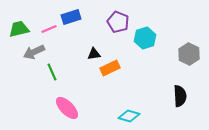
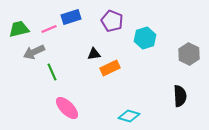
purple pentagon: moved 6 px left, 1 px up
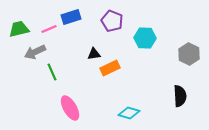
cyan hexagon: rotated 20 degrees clockwise
gray arrow: moved 1 px right
pink ellipse: moved 3 px right; rotated 15 degrees clockwise
cyan diamond: moved 3 px up
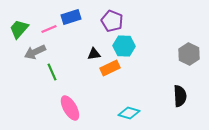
green trapezoid: rotated 35 degrees counterclockwise
cyan hexagon: moved 21 px left, 8 px down
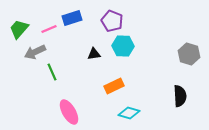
blue rectangle: moved 1 px right, 1 px down
cyan hexagon: moved 1 px left
gray hexagon: rotated 10 degrees counterclockwise
orange rectangle: moved 4 px right, 18 px down
pink ellipse: moved 1 px left, 4 px down
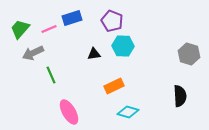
green trapezoid: moved 1 px right
gray arrow: moved 2 px left, 1 px down
green line: moved 1 px left, 3 px down
cyan diamond: moved 1 px left, 1 px up
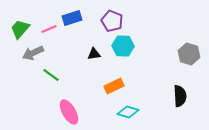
green line: rotated 30 degrees counterclockwise
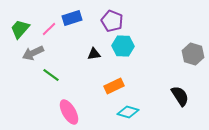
pink line: rotated 21 degrees counterclockwise
gray hexagon: moved 4 px right
black semicircle: rotated 30 degrees counterclockwise
